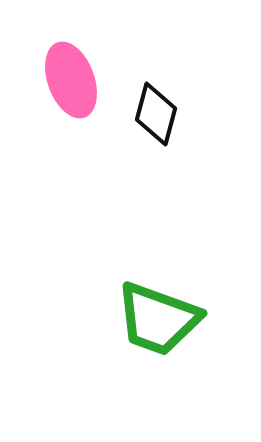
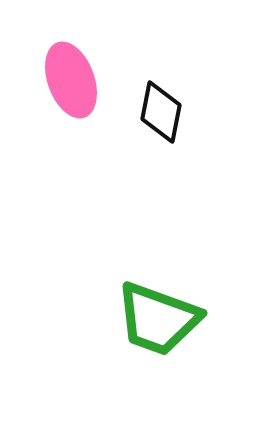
black diamond: moved 5 px right, 2 px up; rotated 4 degrees counterclockwise
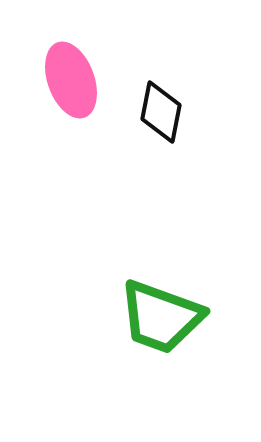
green trapezoid: moved 3 px right, 2 px up
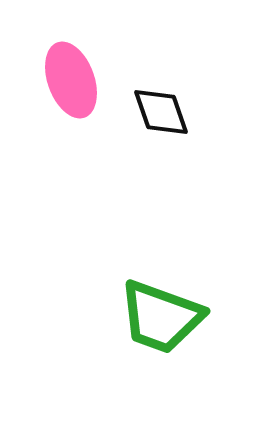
black diamond: rotated 30 degrees counterclockwise
